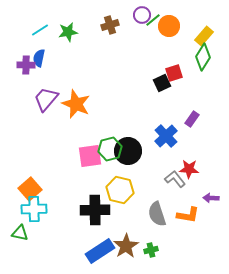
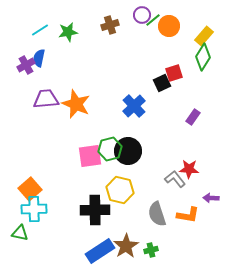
purple cross: rotated 30 degrees counterclockwise
purple trapezoid: rotated 44 degrees clockwise
purple rectangle: moved 1 px right, 2 px up
blue cross: moved 32 px left, 30 px up
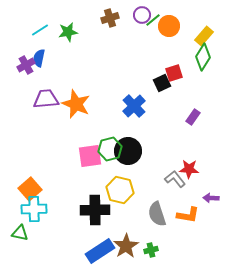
brown cross: moved 7 px up
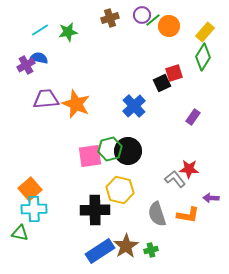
yellow rectangle: moved 1 px right, 4 px up
blue semicircle: rotated 90 degrees clockwise
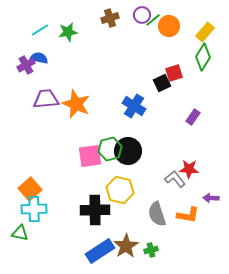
blue cross: rotated 15 degrees counterclockwise
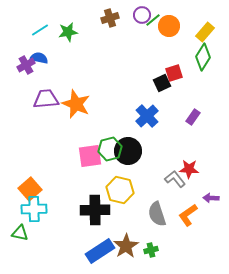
blue cross: moved 13 px right, 10 px down; rotated 15 degrees clockwise
orange L-shape: rotated 135 degrees clockwise
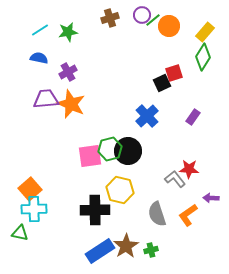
purple cross: moved 42 px right, 7 px down
orange star: moved 5 px left
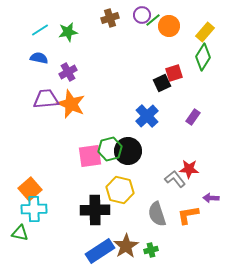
orange L-shape: rotated 25 degrees clockwise
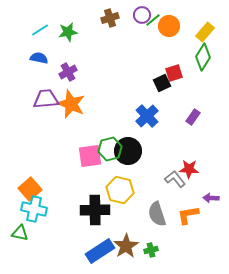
cyan cross: rotated 15 degrees clockwise
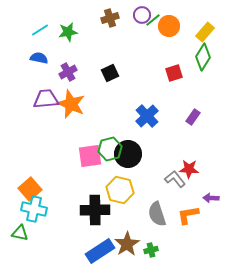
black square: moved 52 px left, 10 px up
black circle: moved 3 px down
brown star: moved 1 px right, 2 px up
